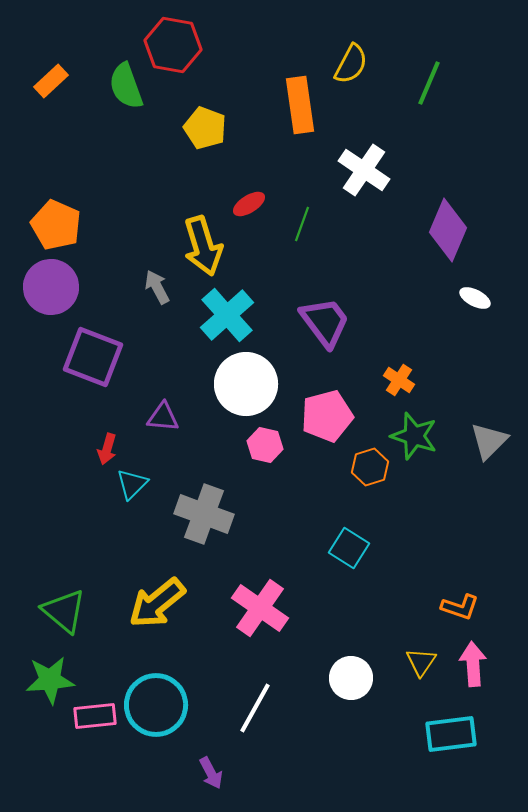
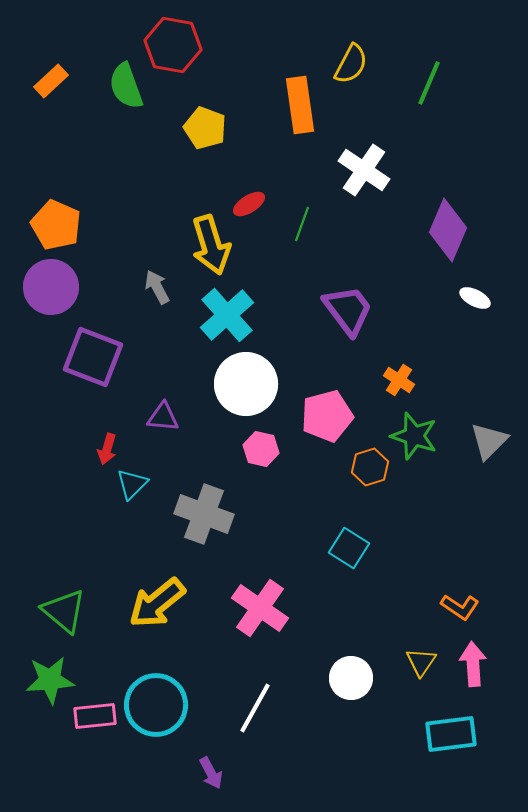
yellow arrow at (203, 246): moved 8 px right, 1 px up
purple trapezoid at (325, 322): moved 23 px right, 12 px up
pink hexagon at (265, 445): moved 4 px left, 4 px down
orange L-shape at (460, 607): rotated 15 degrees clockwise
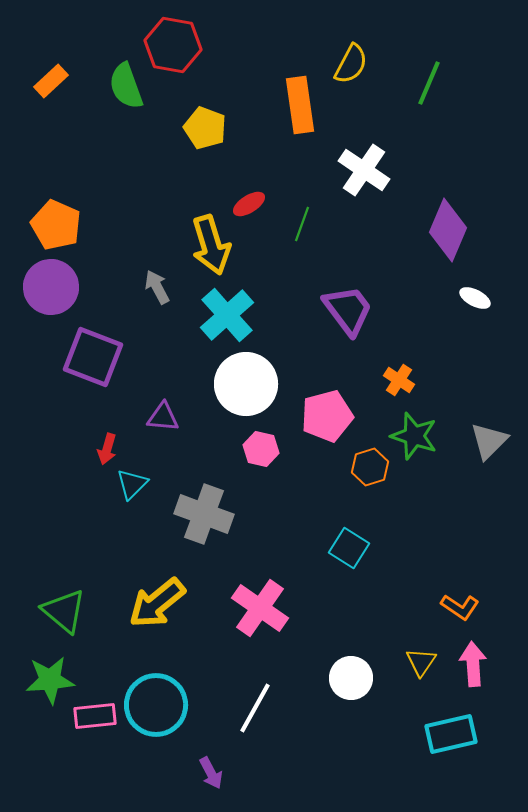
cyan rectangle at (451, 734): rotated 6 degrees counterclockwise
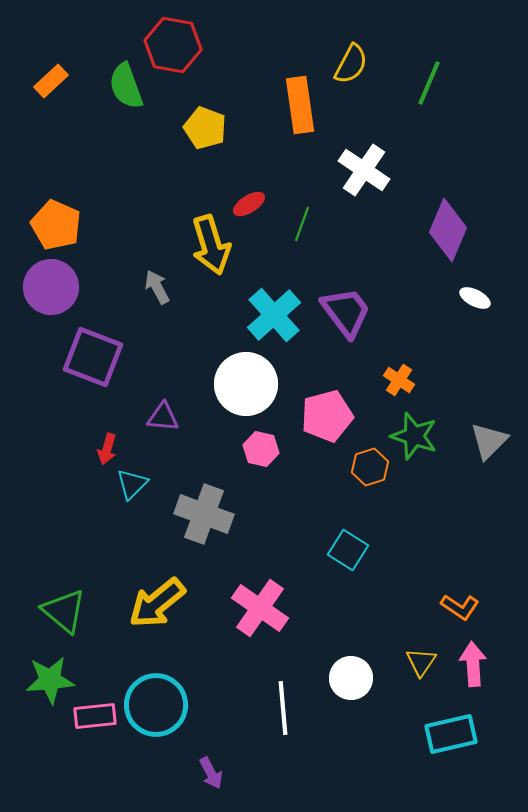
purple trapezoid at (348, 310): moved 2 px left, 2 px down
cyan cross at (227, 315): moved 47 px right
cyan square at (349, 548): moved 1 px left, 2 px down
white line at (255, 708): moved 28 px right; rotated 34 degrees counterclockwise
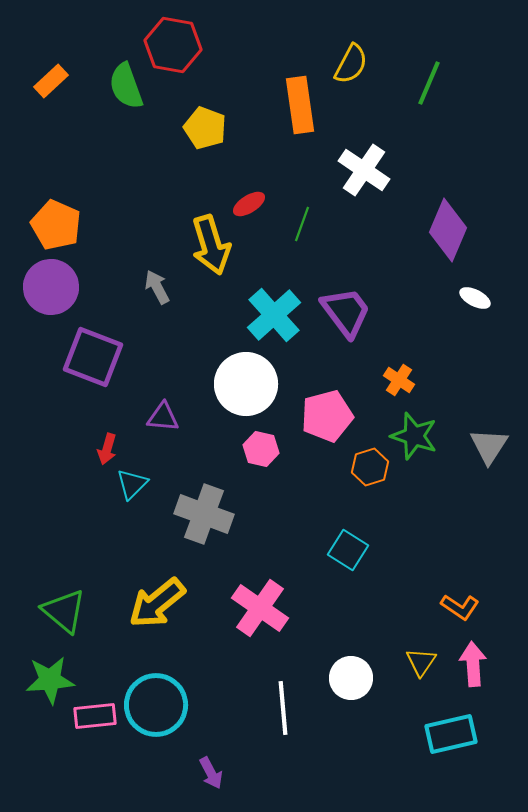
gray triangle at (489, 441): moved 5 px down; rotated 12 degrees counterclockwise
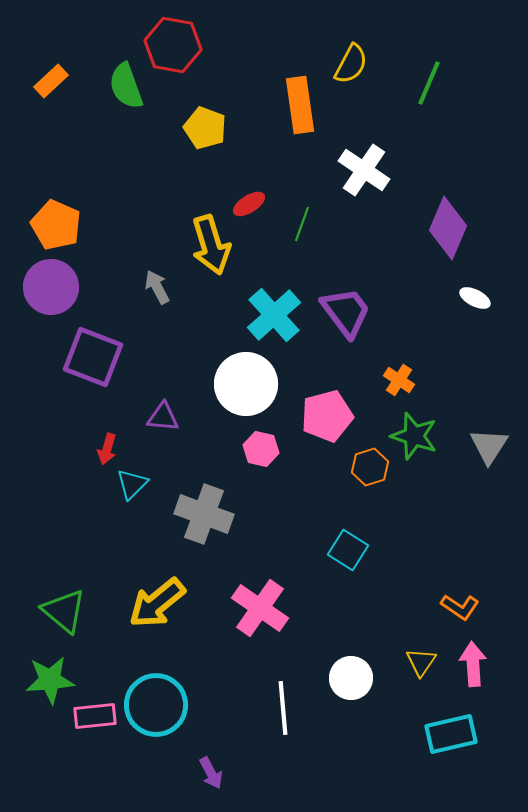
purple diamond at (448, 230): moved 2 px up
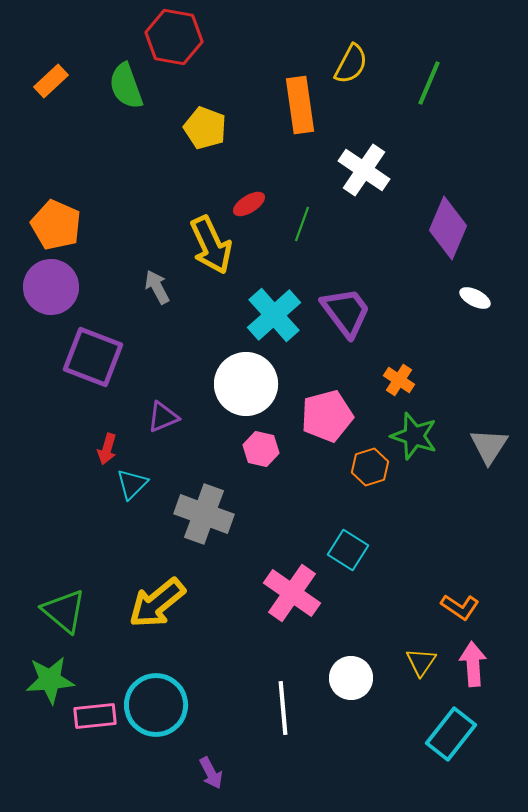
red hexagon at (173, 45): moved 1 px right, 8 px up
yellow arrow at (211, 245): rotated 8 degrees counterclockwise
purple triangle at (163, 417): rotated 28 degrees counterclockwise
pink cross at (260, 608): moved 32 px right, 15 px up
cyan rectangle at (451, 734): rotated 39 degrees counterclockwise
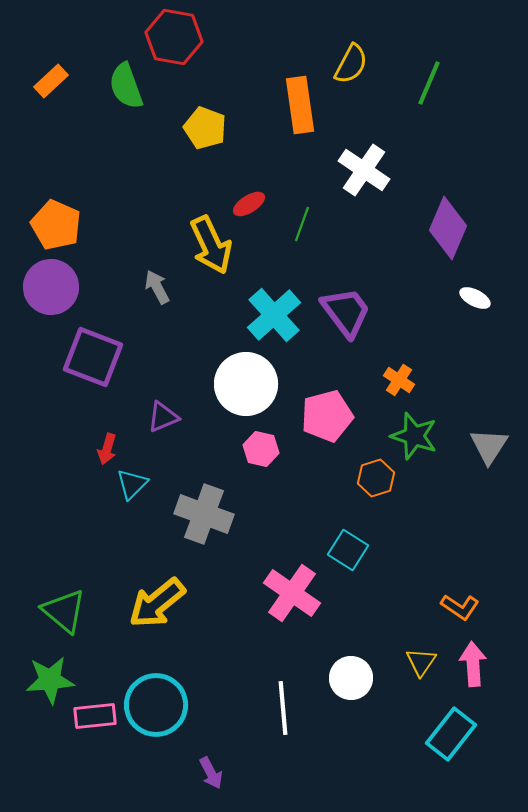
orange hexagon at (370, 467): moved 6 px right, 11 px down
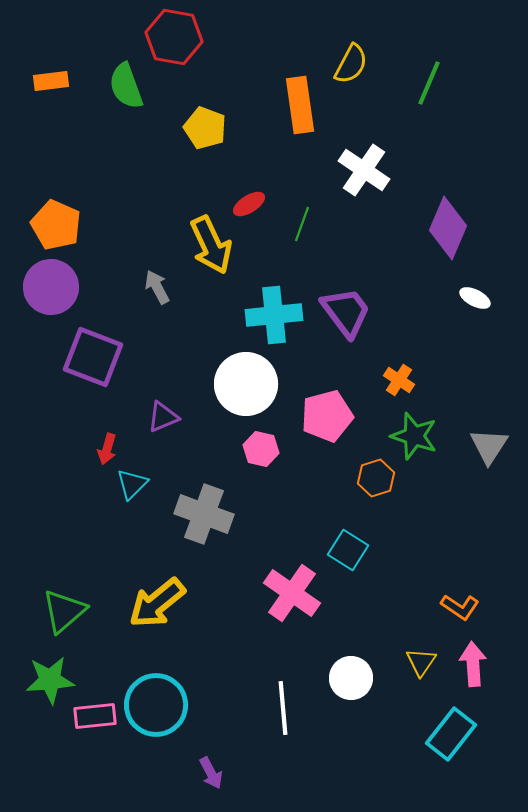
orange rectangle at (51, 81): rotated 36 degrees clockwise
cyan cross at (274, 315): rotated 36 degrees clockwise
green triangle at (64, 611): rotated 39 degrees clockwise
